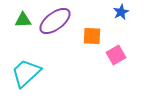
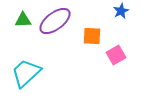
blue star: moved 1 px up
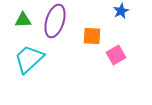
purple ellipse: rotated 36 degrees counterclockwise
cyan trapezoid: moved 3 px right, 14 px up
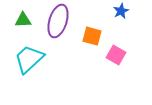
purple ellipse: moved 3 px right
orange square: rotated 12 degrees clockwise
pink square: rotated 30 degrees counterclockwise
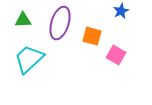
purple ellipse: moved 2 px right, 2 px down
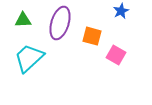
cyan trapezoid: moved 1 px up
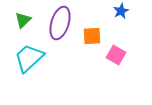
green triangle: rotated 42 degrees counterclockwise
orange square: rotated 18 degrees counterclockwise
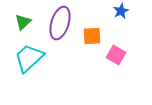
green triangle: moved 2 px down
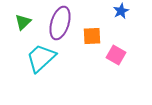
cyan trapezoid: moved 12 px right
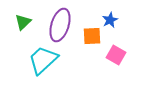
blue star: moved 11 px left, 9 px down
purple ellipse: moved 2 px down
cyan trapezoid: moved 2 px right, 2 px down
